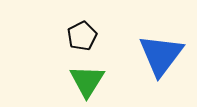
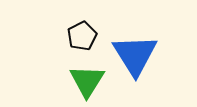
blue triangle: moved 26 px left; rotated 9 degrees counterclockwise
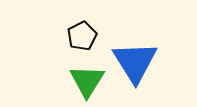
blue triangle: moved 7 px down
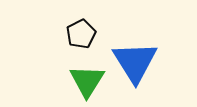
black pentagon: moved 1 px left, 2 px up
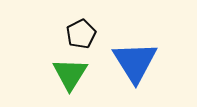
green triangle: moved 17 px left, 7 px up
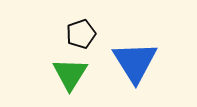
black pentagon: rotated 8 degrees clockwise
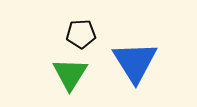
black pentagon: rotated 16 degrees clockwise
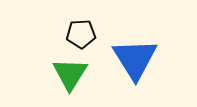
blue triangle: moved 3 px up
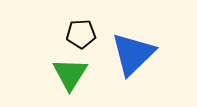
blue triangle: moved 2 px left, 5 px up; rotated 18 degrees clockwise
